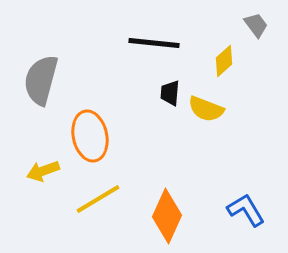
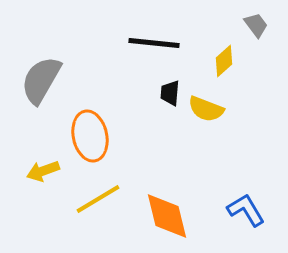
gray semicircle: rotated 15 degrees clockwise
orange diamond: rotated 38 degrees counterclockwise
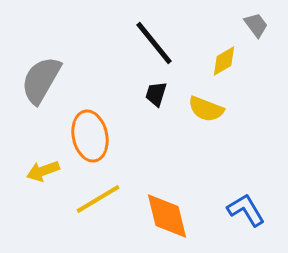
black line: rotated 45 degrees clockwise
yellow diamond: rotated 12 degrees clockwise
black trapezoid: moved 14 px left, 1 px down; rotated 12 degrees clockwise
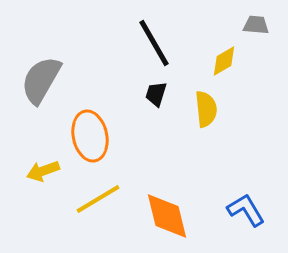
gray trapezoid: rotated 48 degrees counterclockwise
black line: rotated 9 degrees clockwise
yellow semicircle: rotated 117 degrees counterclockwise
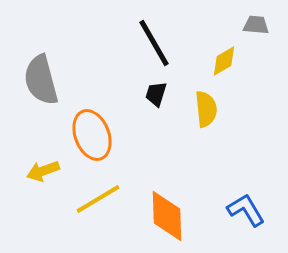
gray semicircle: rotated 45 degrees counterclockwise
orange ellipse: moved 2 px right, 1 px up; rotated 9 degrees counterclockwise
orange diamond: rotated 12 degrees clockwise
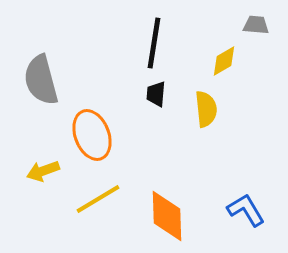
black line: rotated 39 degrees clockwise
black trapezoid: rotated 12 degrees counterclockwise
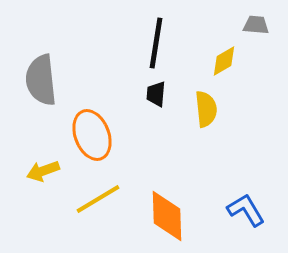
black line: moved 2 px right
gray semicircle: rotated 9 degrees clockwise
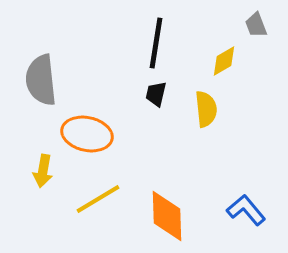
gray trapezoid: rotated 116 degrees counterclockwise
black trapezoid: rotated 8 degrees clockwise
orange ellipse: moved 5 px left, 1 px up; rotated 57 degrees counterclockwise
yellow arrow: rotated 60 degrees counterclockwise
blue L-shape: rotated 9 degrees counterclockwise
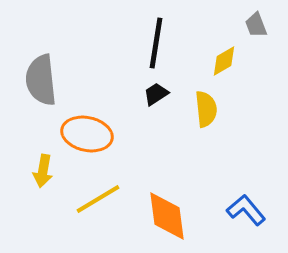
black trapezoid: rotated 44 degrees clockwise
orange diamond: rotated 6 degrees counterclockwise
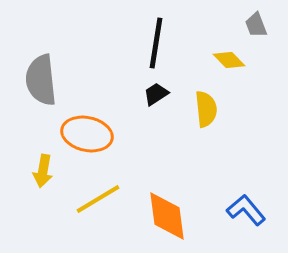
yellow diamond: moved 5 px right, 1 px up; rotated 76 degrees clockwise
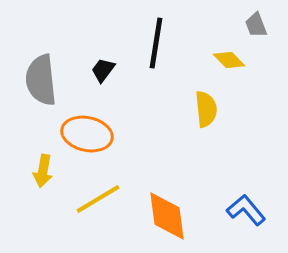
black trapezoid: moved 53 px left, 24 px up; rotated 20 degrees counterclockwise
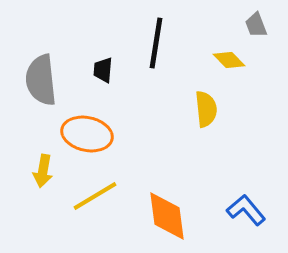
black trapezoid: rotated 32 degrees counterclockwise
yellow line: moved 3 px left, 3 px up
